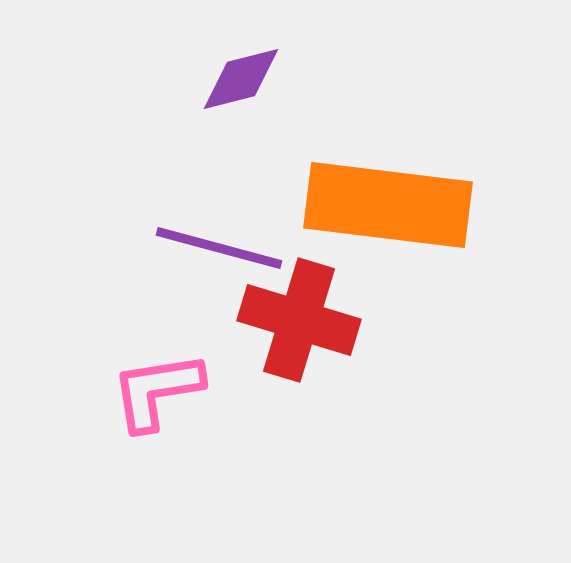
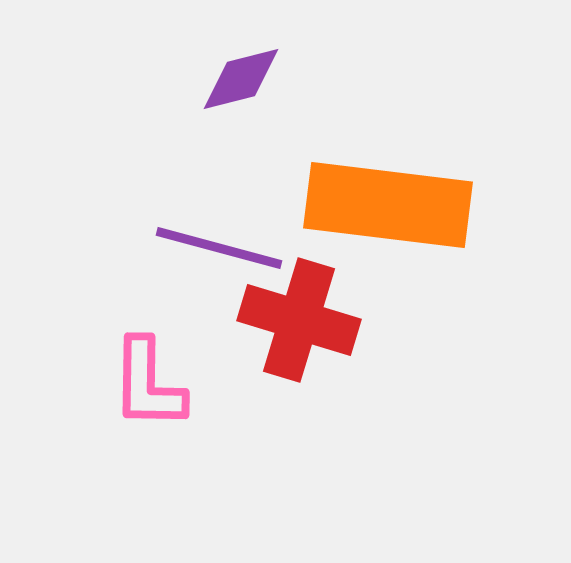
pink L-shape: moved 9 px left, 7 px up; rotated 80 degrees counterclockwise
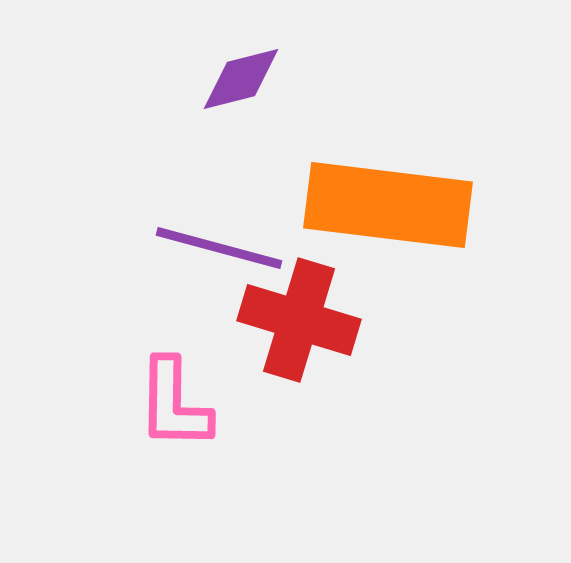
pink L-shape: moved 26 px right, 20 px down
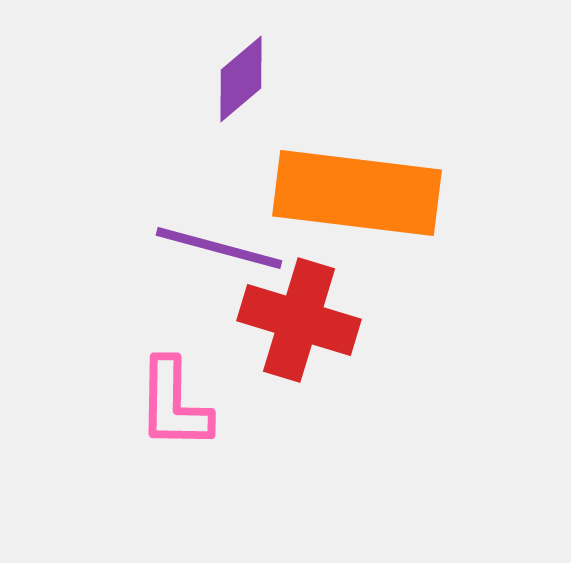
purple diamond: rotated 26 degrees counterclockwise
orange rectangle: moved 31 px left, 12 px up
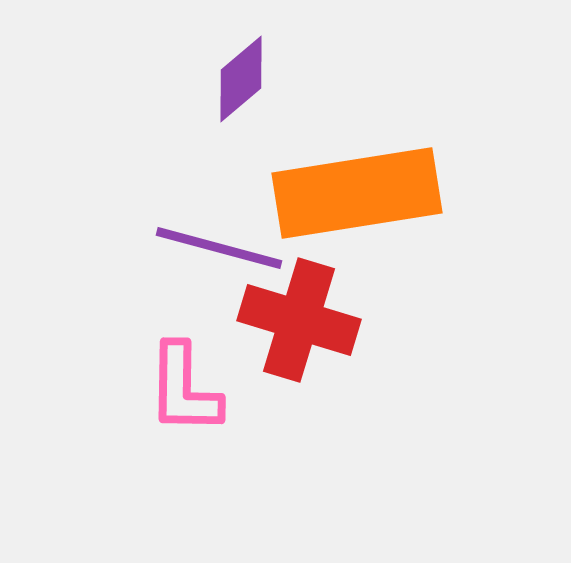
orange rectangle: rotated 16 degrees counterclockwise
pink L-shape: moved 10 px right, 15 px up
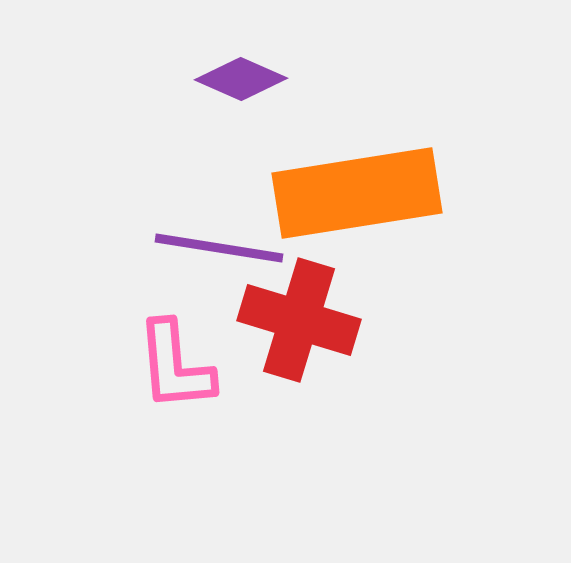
purple diamond: rotated 64 degrees clockwise
purple line: rotated 6 degrees counterclockwise
pink L-shape: moved 9 px left, 23 px up; rotated 6 degrees counterclockwise
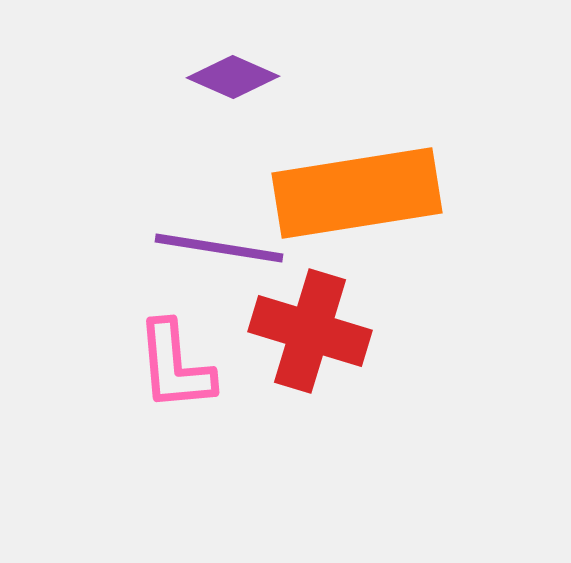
purple diamond: moved 8 px left, 2 px up
red cross: moved 11 px right, 11 px down
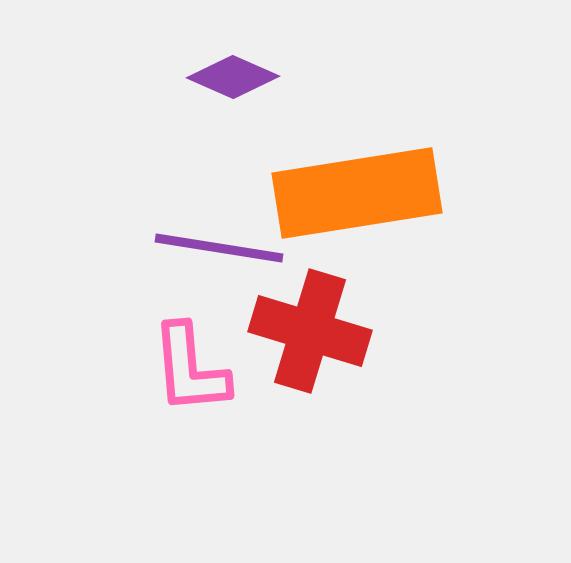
pink L-shape: moved 15 px right, 3 px down
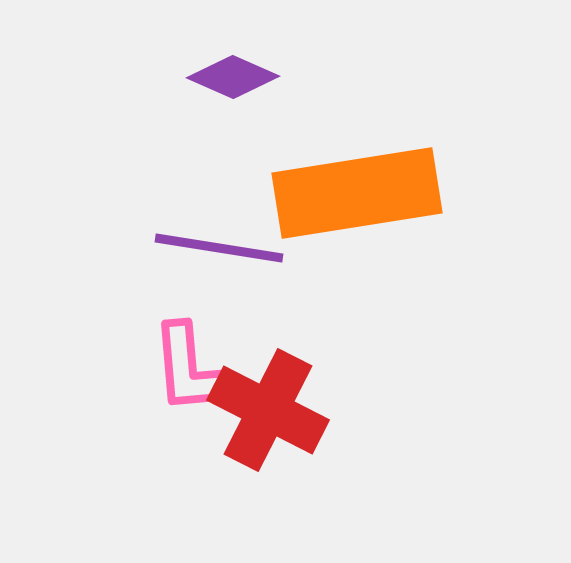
red cross: moved 42 px left, 79 px down; rotated 10 degrees clockwise
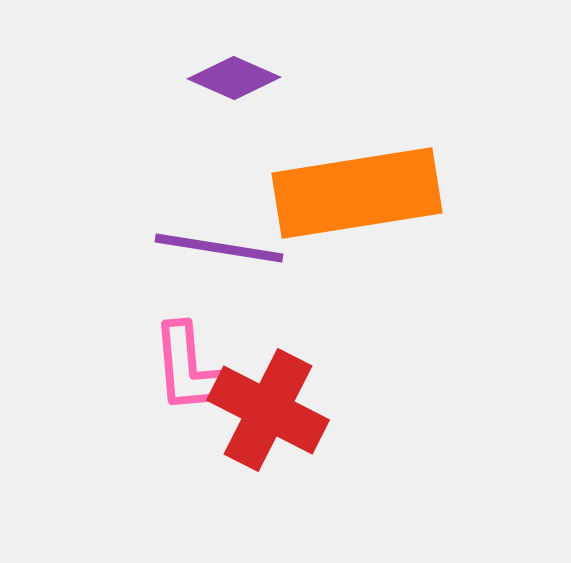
purple diamond: moved 1 px right, 1 px down
